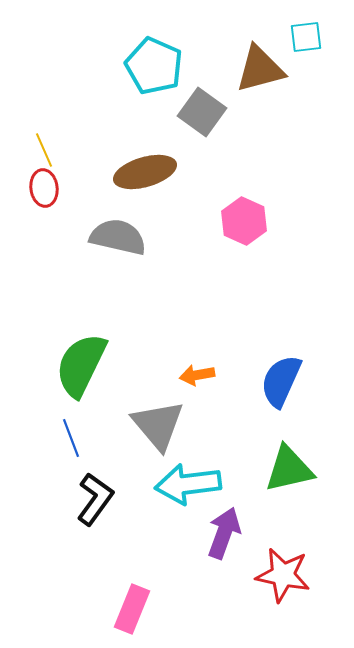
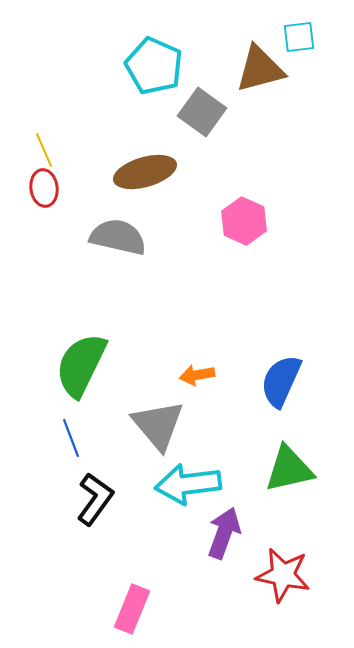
cyan square: moved 7 px left
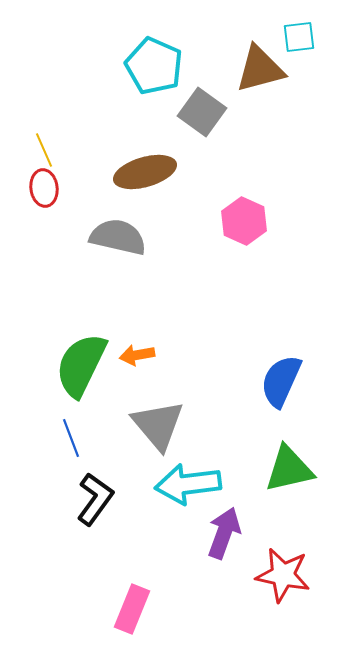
orange arrow: moved 60 px left, 20 px up
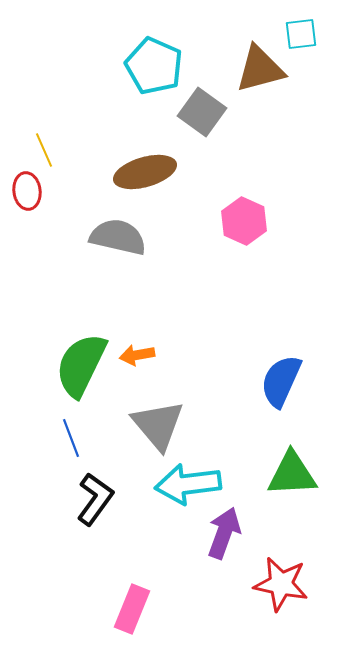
cyan square: moved 2 px right, 3 px up
red ellipse: moved 17 px left, 3 px down
green triangle: moved 3 px right, 5 px down; rotated 10 degrees clockwise
red star: moved 2 px left, 9 px down
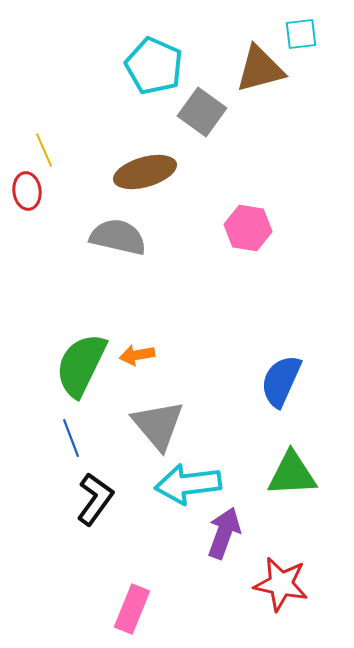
pink hexagon: moved 4 px right, 7 px down; rotated 15 degrees counterclockwise
